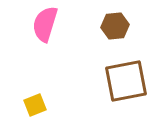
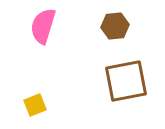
pink semicircle: moved 2 px left, 2 px down
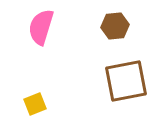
pink semicircle: moved 2 px left, 1 px down
yellow square: moved 1 px up
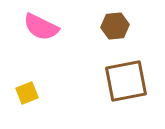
pink semicircle: rotated 81 degrees counterclockwise
yellow square: moved 8 px left, 11 px up
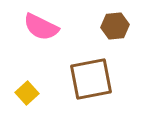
brown square: moved 35 px left, 2 px up
yellow square: rotated 20 degrees counterclockwise
